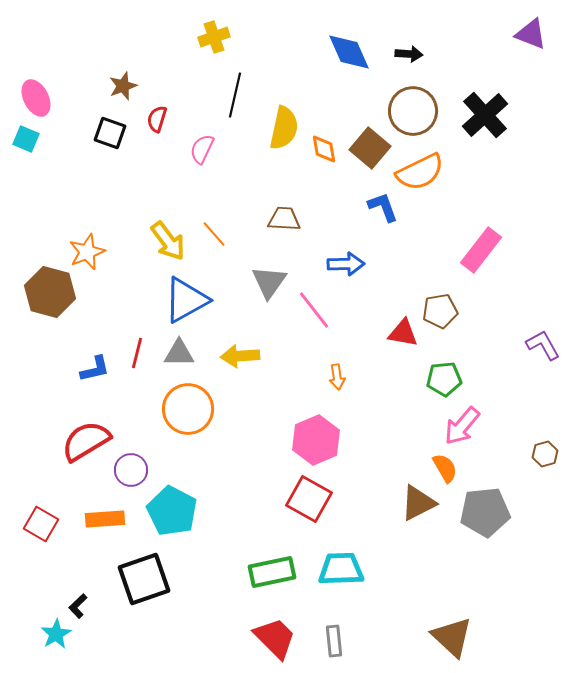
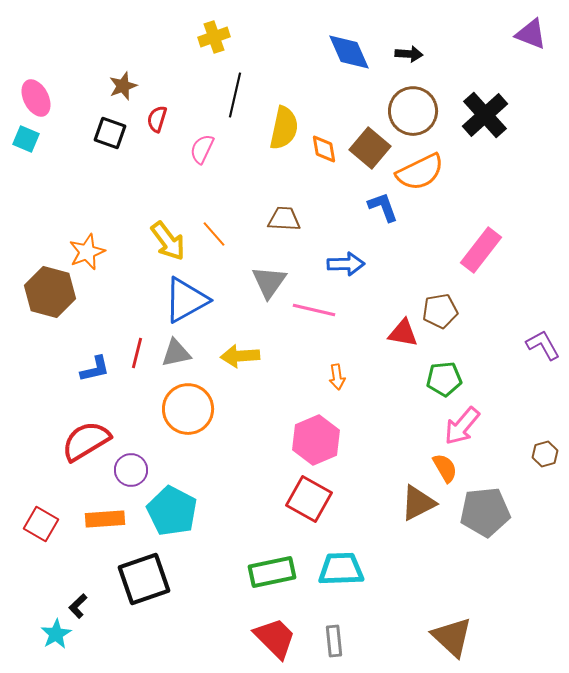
pink line at (314, 310): rotated 39 degrees counterclockwise
gray triangle at (179, 353): moved 3 px left; rotated 12 degrees counterclockwise
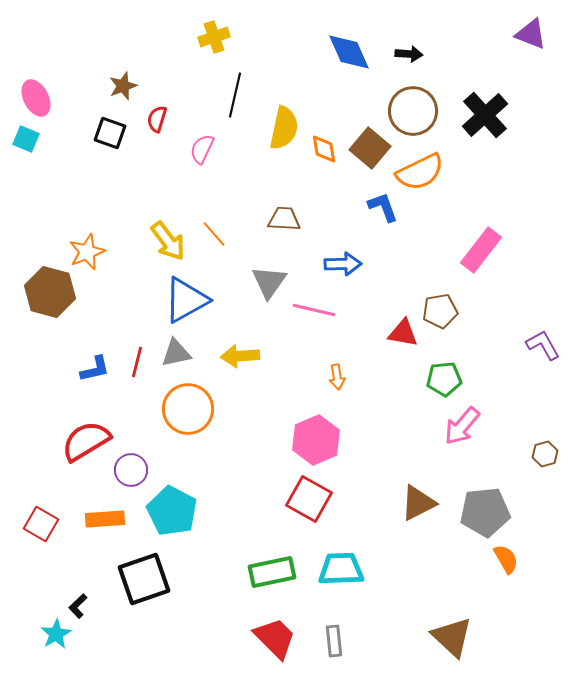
blue arrow at (346, 264): moved 3 px left
red line at (137, 353): moved 9 px down
orange semicircle at (445, 468): moved 61 px right, 91 px down
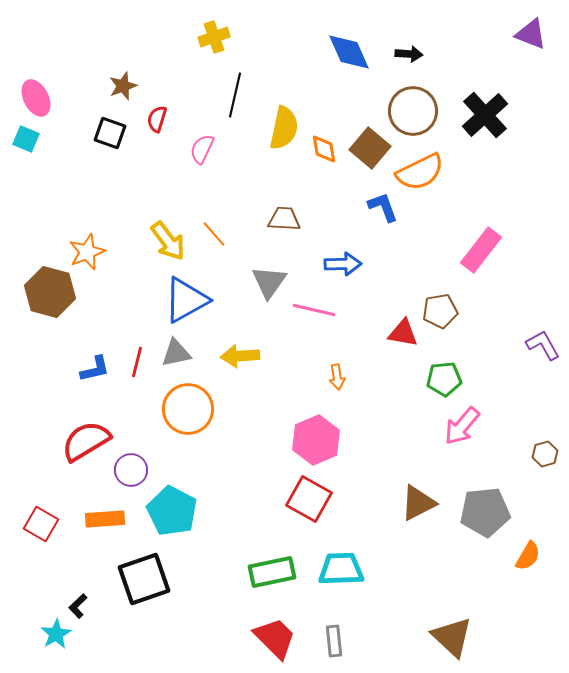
orange semicircle at (506, 559): moved 22 px right, 3 px up; rotated 60 degrees clockwise
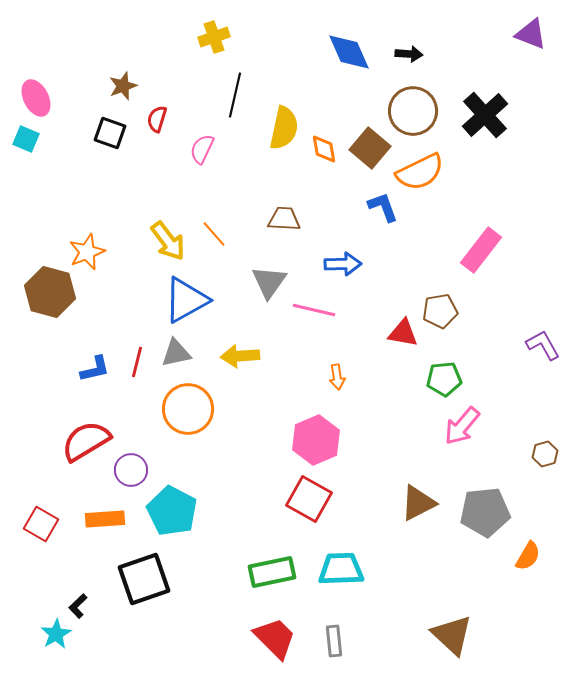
brown triangle at (452, 637): moved 2 px up
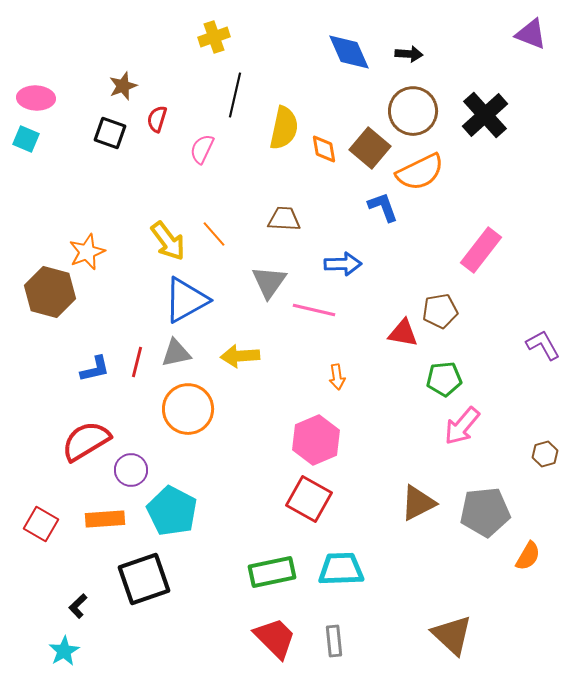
pink ellipse at (36, 98): rotated 60 degrees counterclockwise
cyan star at (56, 634): moved 8 px right, 17 px down
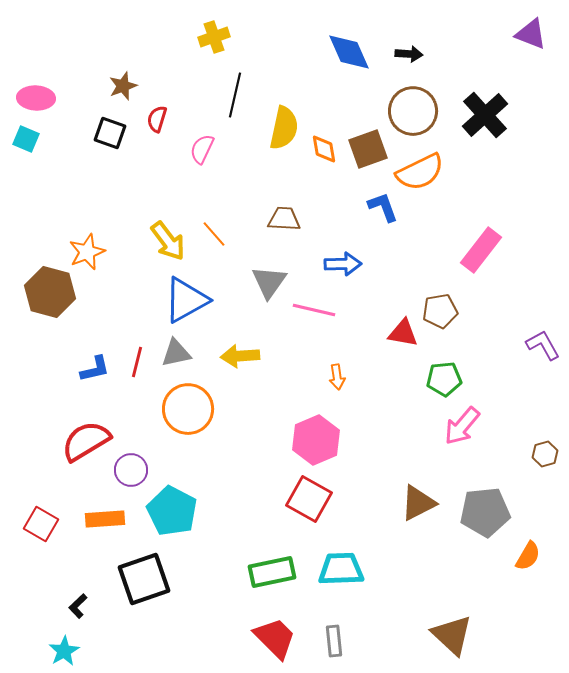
brown square at (370, 148): moved 2 px left, 1 px down; rotated 30 degrees clockwise
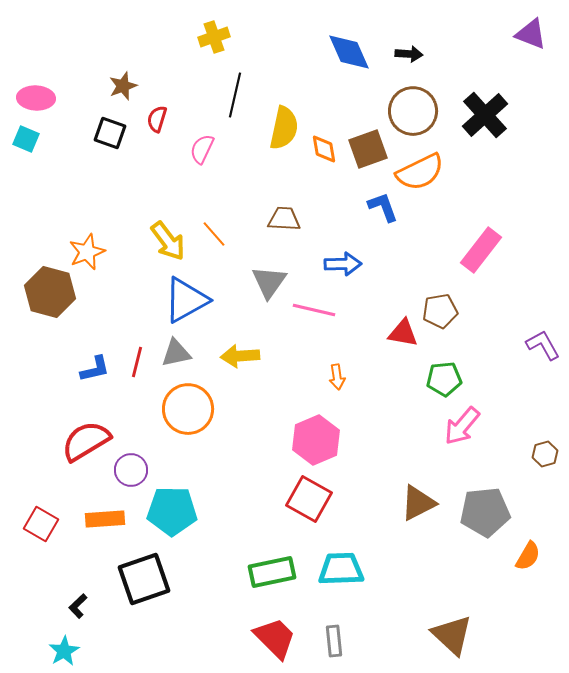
cyan pentagon at (172, 511): rotated 27 degrees counterclockwise
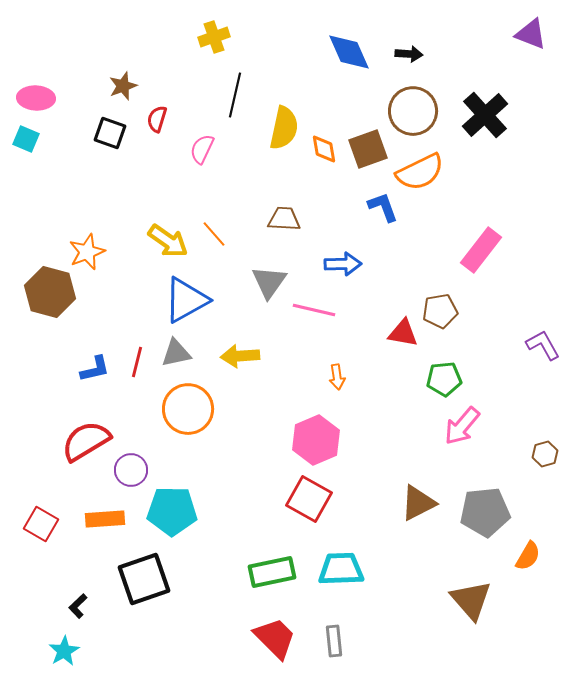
yellow arrow at (168, 241): rotated 18 degrees counterclockwise
brown triangle at (452, 635): moved 19 px right, 35 px up; rotated 6 degrees clockwise
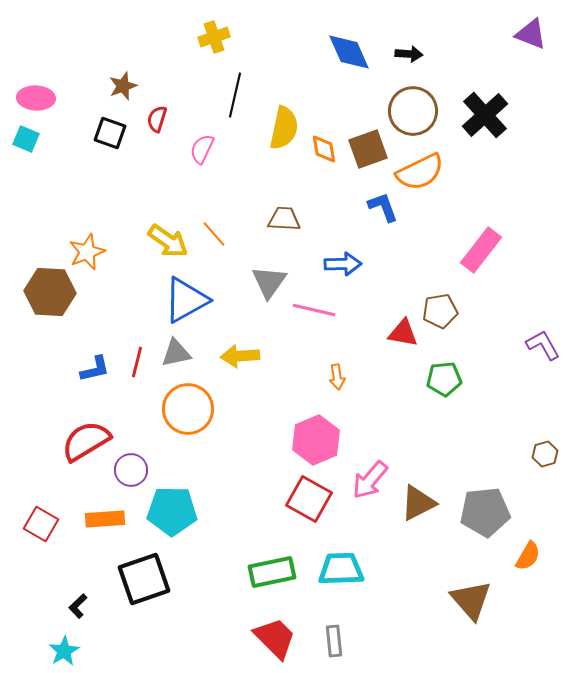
brown hexagon at (50, 292): rotated 12 degrees counterclockwise
pink arrow at (462, 426): moved 92 px left, 54 px down
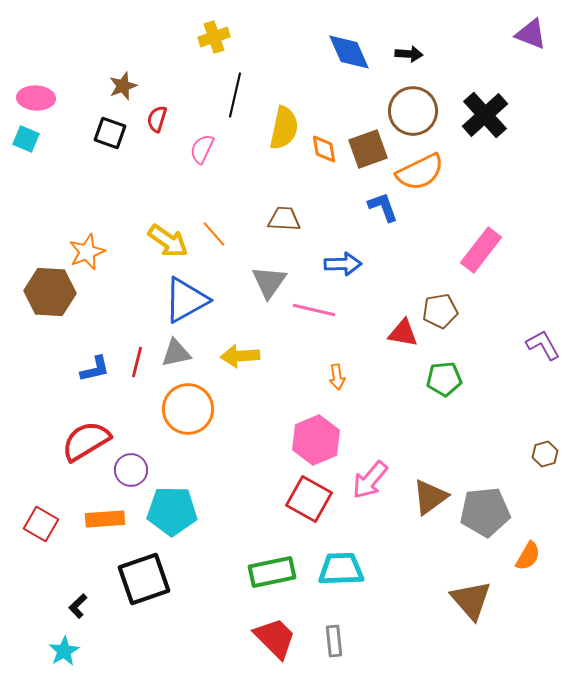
brown triangle at (418, 503): moved 12 px right, 6 px up; rotated 9 degrees counterclockwise
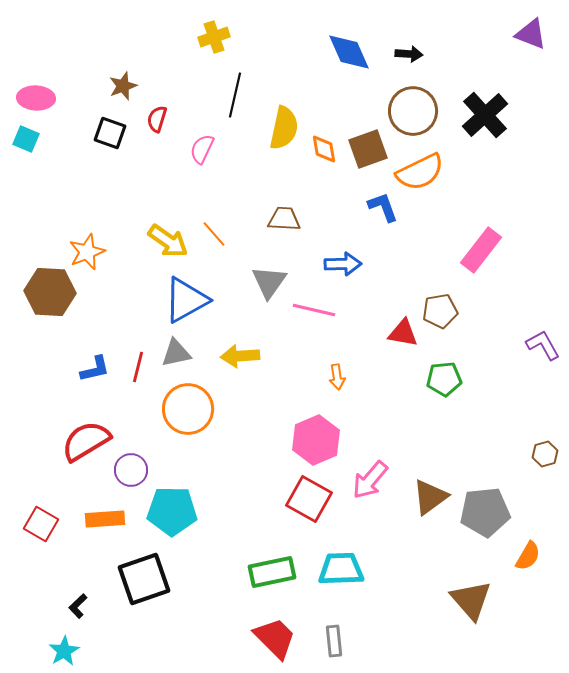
red line at (137, 362): moved 1 px right, 5 px down
